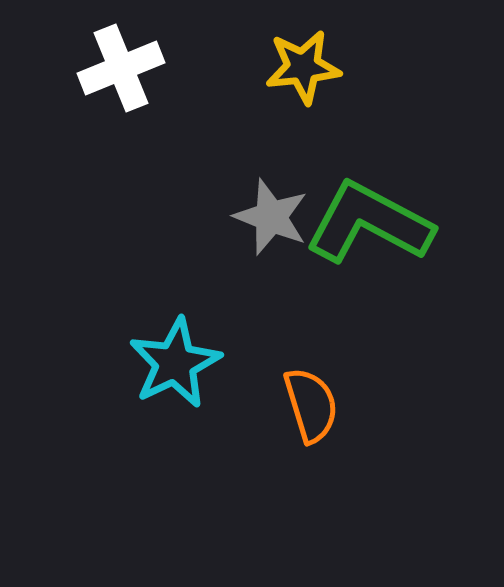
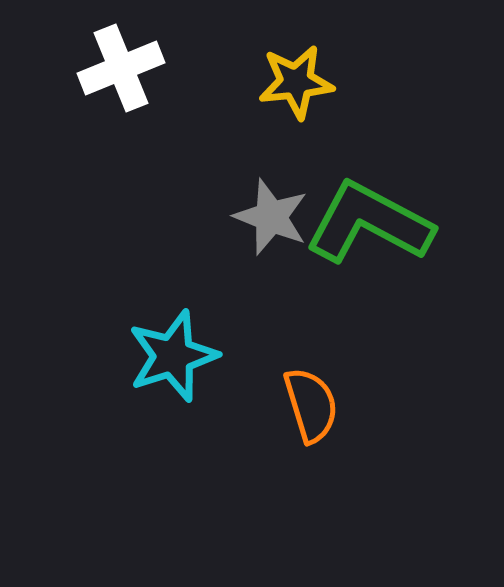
yellow star: moved 7 px left, 15 px down
cyan star: moved 2 px left, 7 px up; rotated 8 degrees clockwise
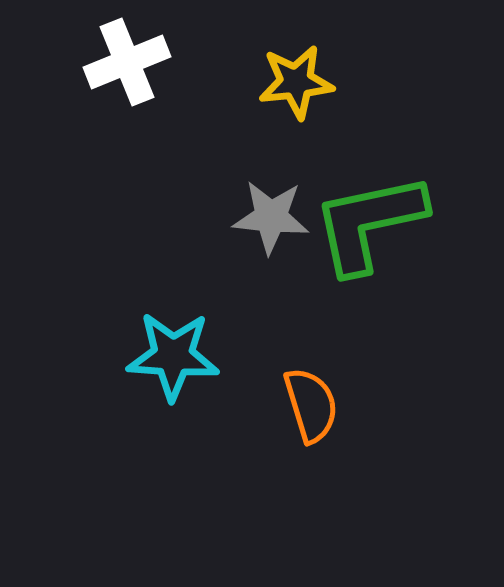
white cross: moved 6 px right, 6 px up
gray star: rotated 16 degrees counterclockwise
green L-shape: rotated 40 degrees counterclockwise
cyan star: rotated 22 degrees clockwise
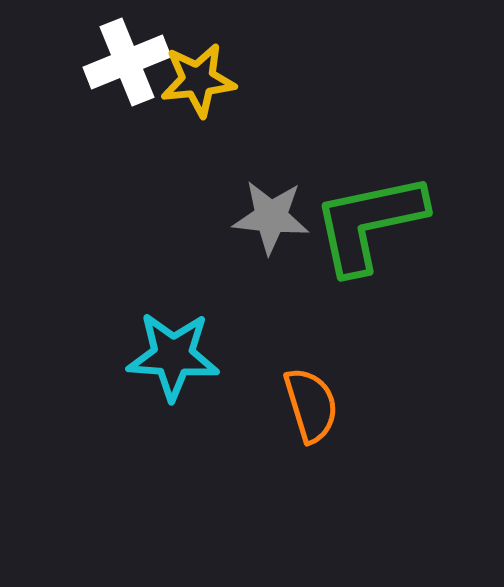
yellow star: moved 98 px left, 2 px up
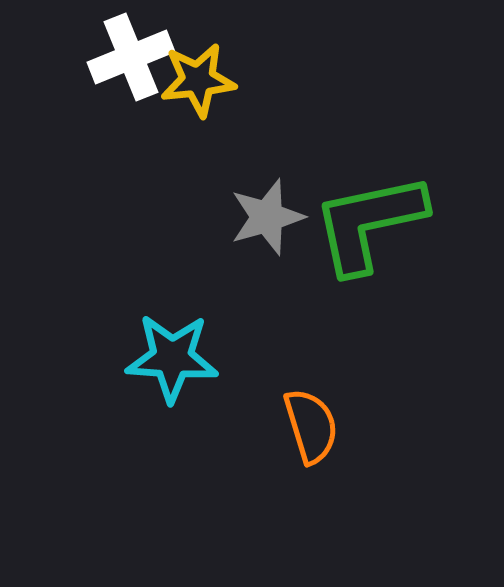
white cross: moved 4 px right, 5 px up
gray star: moved 4 px left; rotated 22 degrees counterclockwise
cyan star: moved 1 px left, 2 px down
orange semicircle: moved 21 px down
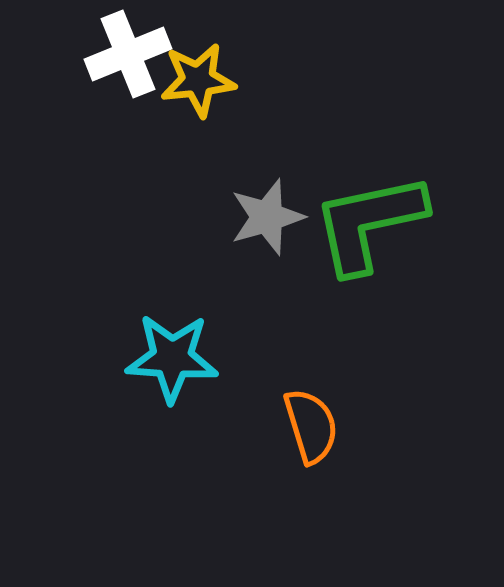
white cross: moved 3 px left, 3 px up
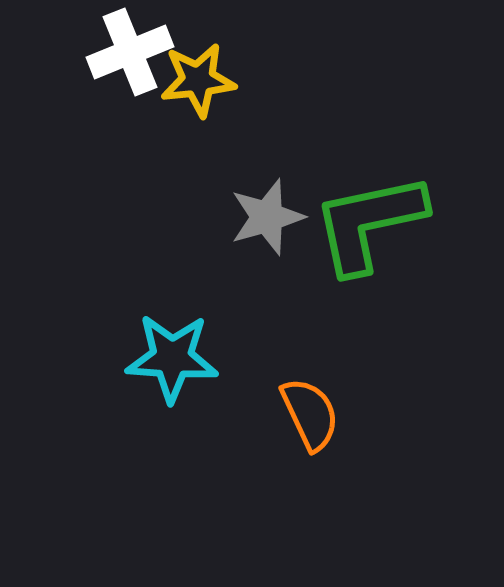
white cross: moved 2 px right, 2 px up
orange semicircle: moved 1 px left, 12 px up; rotated 8 degrees counterclockwise
